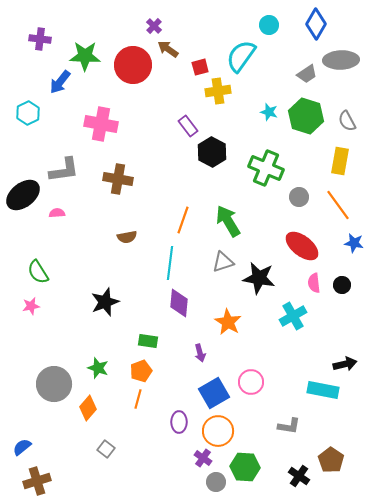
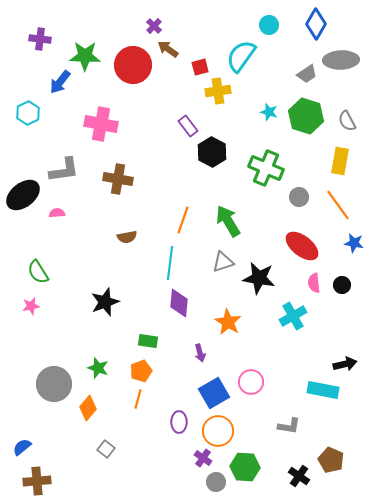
brown pentagon at (331, 460): rotated 10 degrees counterclockwise
brown cross at (37, 481): rotated 12 degrees clockwise
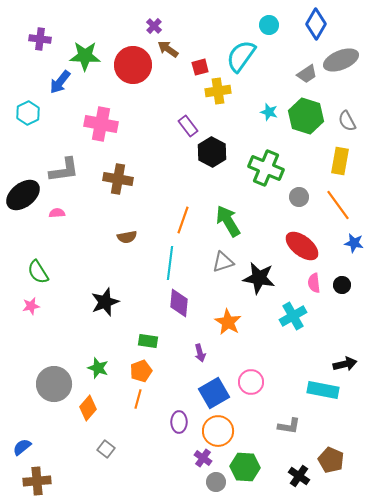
gray ellipse at (341, 60): rotated 20 degrees counterclockwise
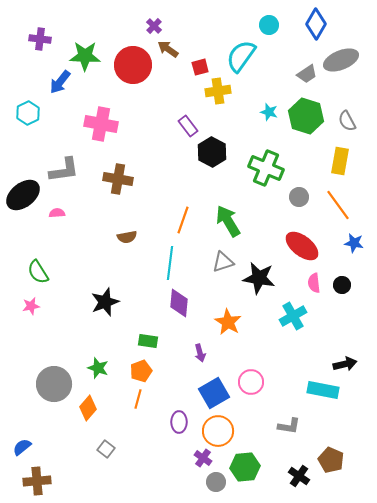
green hexagon at (245, 467): rotated 8 degrees counterclockwise
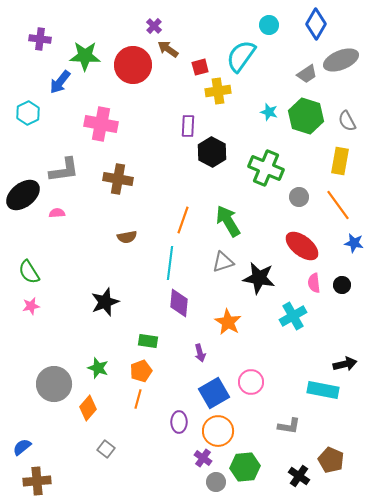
purple rectangle at (188, 126): rotated 40 degrees clockwise
green semicircle at (38, 272): moved 9 px left
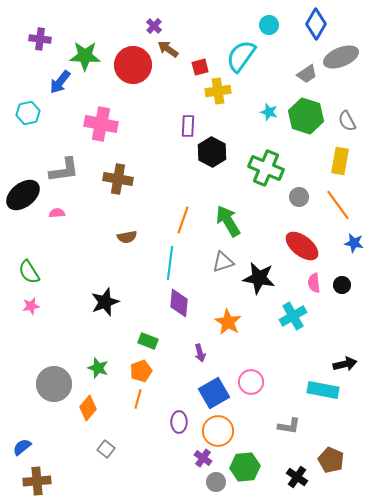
gray ellipse at (341, 60): moved 3 px up
cyan hexagon at (28, 113): rotated 15 degrees clockwise
green rectangle at (148, 341): rotated 12 degrees clockwise
black cross at (299, 476): moved 2 px left, 1 px down
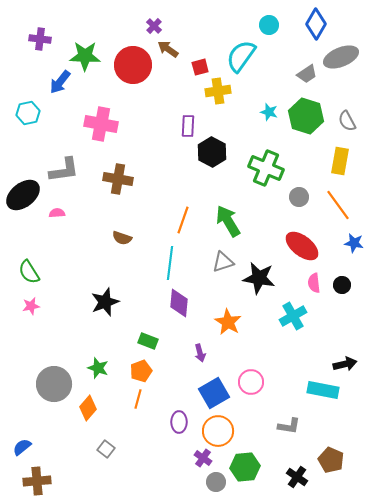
brown semicircle at (127, 237): moved 5 px left, 1 px down; rotated 30 degrees clockwise
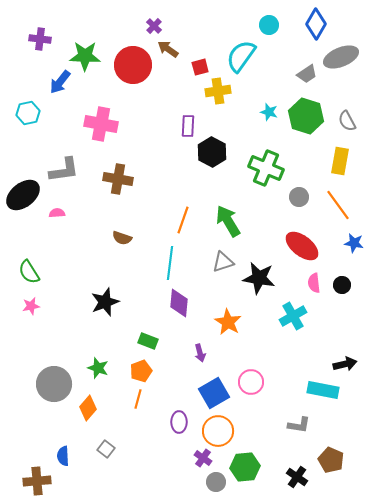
gray L-shape at (289, 426): moved 10 px right, 1 px up
blue semicircle at (22, 447): moved 41 px right, 9 px down; rotated 54 degrees counterclockwise
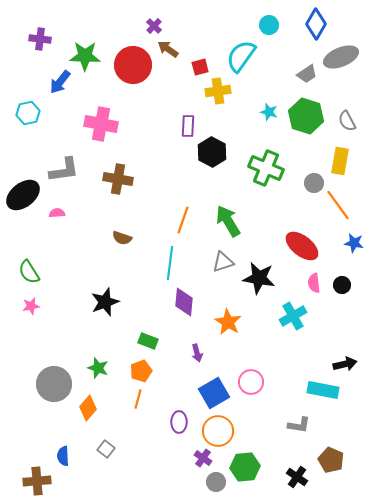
gray circle at (299, 197): moved 15 px right, 14 px up
purple diamond at (179, 303): moved 5 px right, 1 px up
purple arrow at (200, 353): moved 3 px left
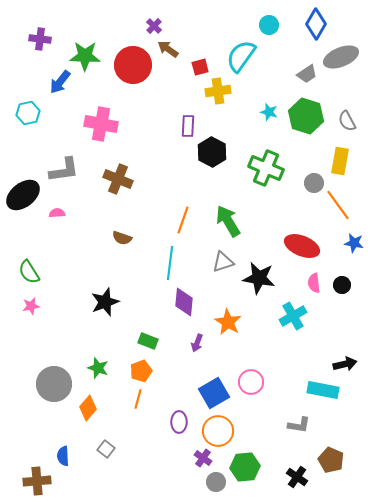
brown cross at (118, 179): rotated 12 degrees clockwise
red ellipse at (302, 246): rotated 16 degrees counterclockwise
purple arrow at (197, 353): moved 10 px up; rotated 36 degrees clockwise
